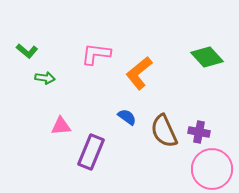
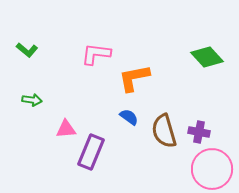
green L-shape: moved 1 px up
orange L-shape: moved 5 px left, 5 px down; rotated 28 degrees clockwise
green arrow: moved 13 px left, 22 px down
blue semicircle: moved 2 px right
pink triangle: moved 5 px right, 3 px down
brown semicircle: rotated 8 degrees clockwise
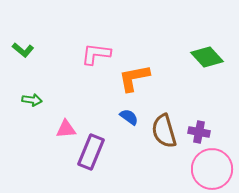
green L-shape: moved 4 px left
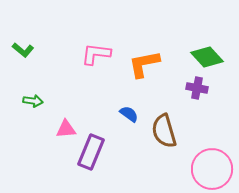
orange L-shape: moved 10 px right, 14 px up
green arrow: moved 1 px right, 1 px down
blue semicircle: moved 3 px up
purple cross: moved 2 px left, 44 px up
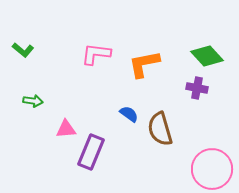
green diamond: moved 1 px up
brown semicircle: moved 4 px left, 2 px up
